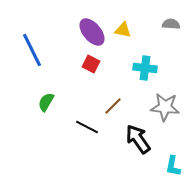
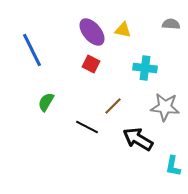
black arrow: rotated 24 degrees counterclockwise
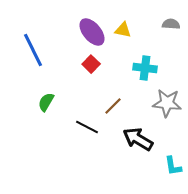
blue line: moved 1 px right
red square: rotated 18 degrees clockwise
gray star: moved 2 px right, 4 px up
cyan L-shape: rotated 20 degrees counterclockwise
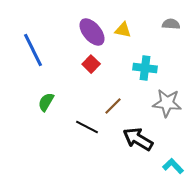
cyan L-shape: rotated 145 degrees clockwise
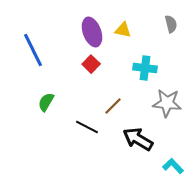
gray semicircle: rotated 72 degrees clockwise
purple ellipse: rotated 20 degrees clockwise
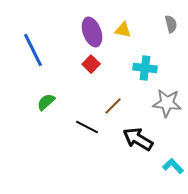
green semicircle: rotated 18 degrees clockwise
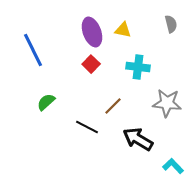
cyan cross: moved 7 px left, 1 px up
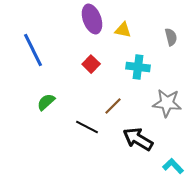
gray semicircle: moved 13 px down
purple ellipse: moved 13 px up
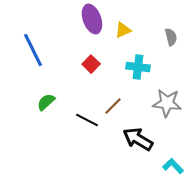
yellow triangle: rotated 36 degrees counterclockwise
black line: moved 7 px up
